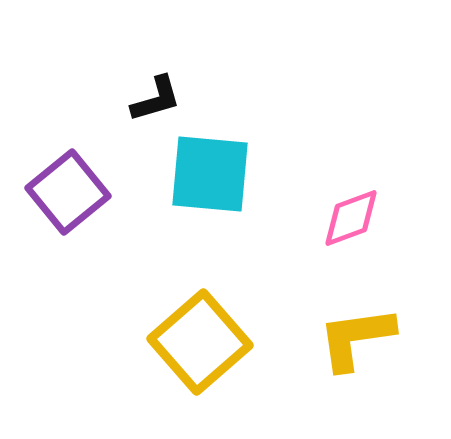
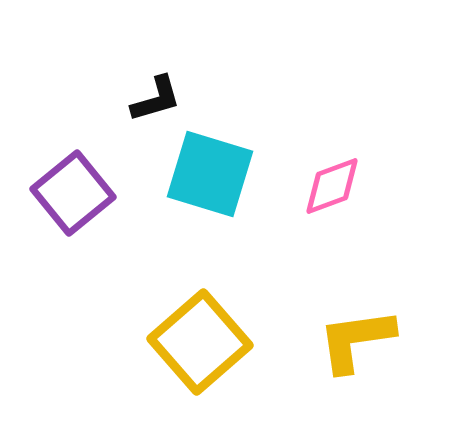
cyan square: rotated 12 degrees clockwise
purple square: moved 5 px right, 1 px down
pink diamond: moved 19 px left, 32 px up
yellow L-shape: moved 2 px down
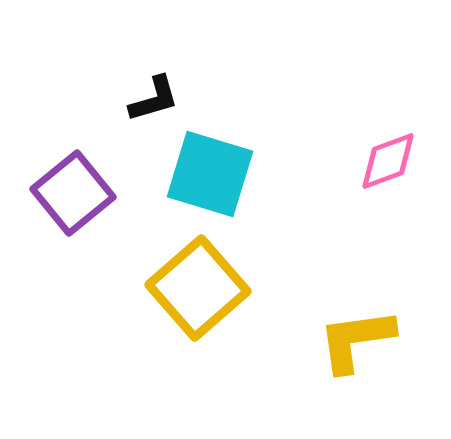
black L-shape: moved 2 px left
pink diamond: moved 56 px right, 25 px up
yellow square: moved 2 px left, 54 px up
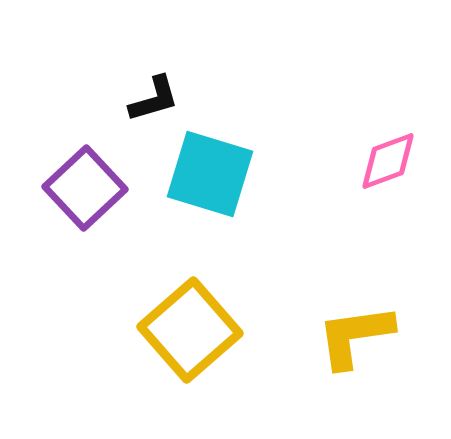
purple square: moved 12 px right, 5 px up; rotated 4 degrees counterclockwise
yellow square: moved 8 px left, 42 px down
yellow L-shape: moved 1 px left, 4 px up
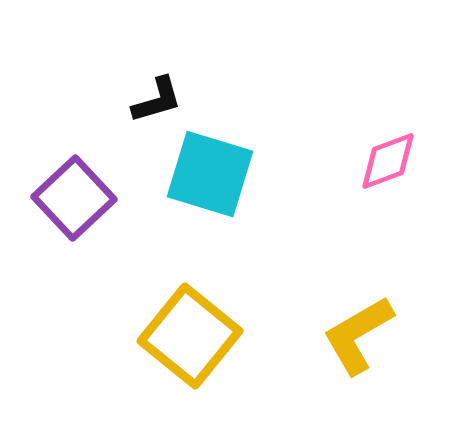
black L-shape: moved 3 px right, 1 px down
purple square: moved 11 px left, 10 px down
yellow square: moved 6 px down; rotated 10 degrees counterclockwise
yellow L-shape: moved 3 px right, 1 px up; rotated 22 degrees counterclockwise
